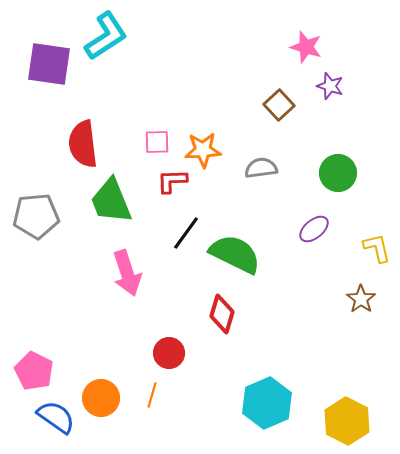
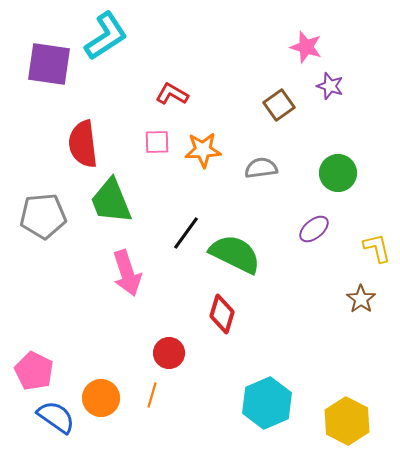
brown square: rotated 8 degrees clockwise
red L-shape: moved 87 px up; rotated 32 degrees clockwise
gray pentagon: moved 7 px right
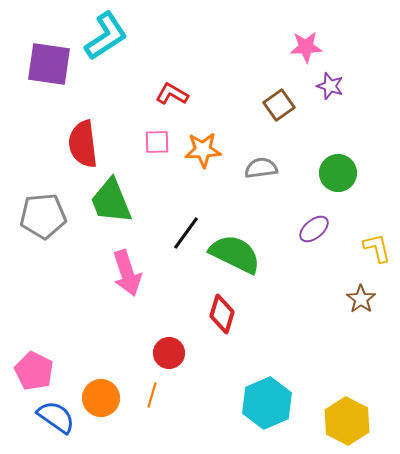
pink star: rotated 20 degrees counterclockwise
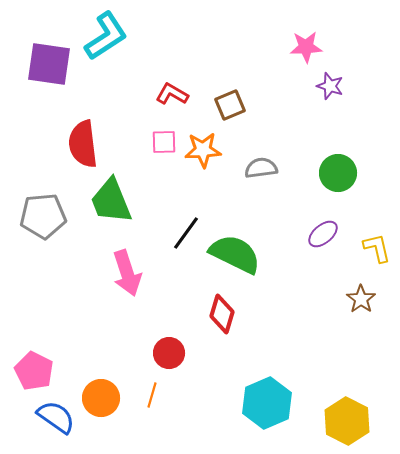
brown square: moved 49 px left; rotated 12 degrees clockwise
pink square: moved 7 px right
purple ellipse: moved 9 px right, 5 px down
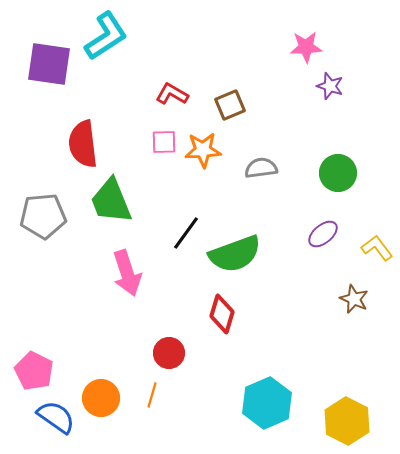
yellow L-shape: rotated 24 degrees counterclockwise
green semicircle: rotated 134 degrees clockwise
brown star: moved 7 px left; rotated 12 degrees counterclockwise
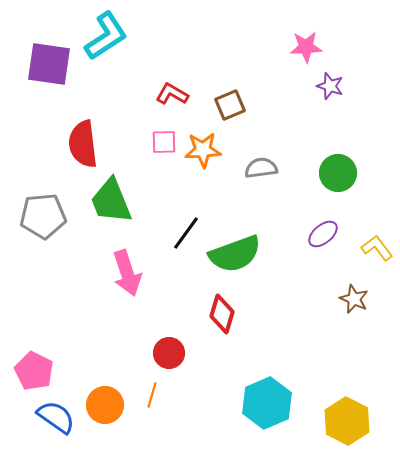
orange circle: moved 4 px right, 7 px down
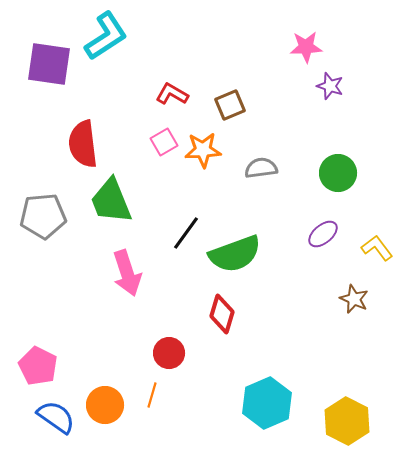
pink square: rotated 28 degrees counterclockwise
pink pentagon: moved 4 px right, 5 px up
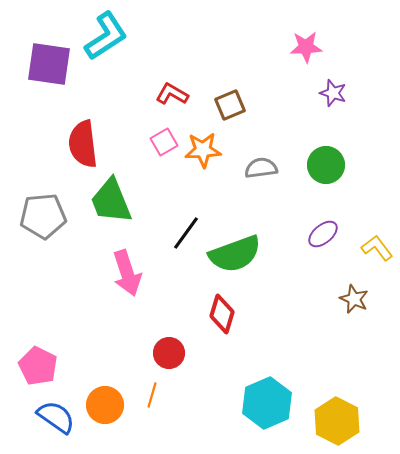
purple star: moved 3 px right, 7 px down
green circle: moved 12 px left, 8 px up
yellow hexagon: moved 10 px left
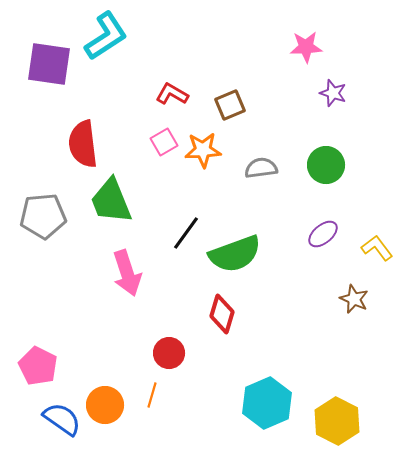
blue semicircle: moved 6 px right, 2 px down
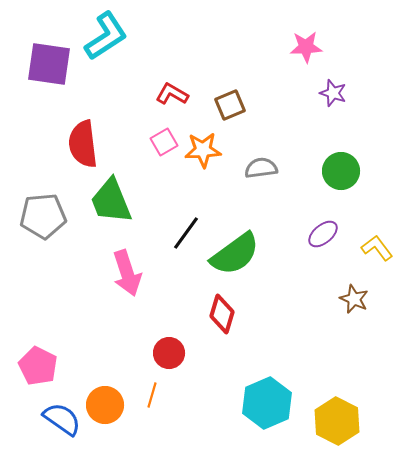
green circle: moved 15 px right, 6 px down
green semicircle: rotated 16 degrees counterclockwise
